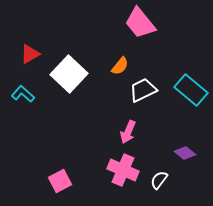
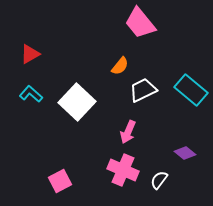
white square: moved 8 px right, 28 px down
cyan L-shape: moved 8 px right
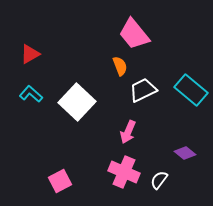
pink trapezoid: moved 6 px left, 11 px down
orange semicircle: rotated 60 degrees counterclockwise
pink cross: moved 1 px right, 2 px down
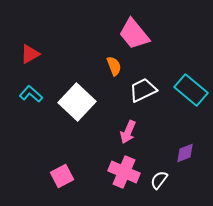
orange semicircle: moved 6 px left
purple diamond: rotated 60 degrees counterclockwise
pink square: moved 2 px right, 5 px up
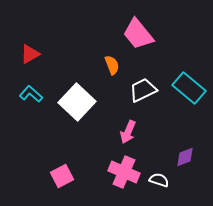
pink trapezoid: moved 4 px right
orange semicircle: moved 2 px left, 1 px up
cyan rectangle: moved 2 px left, 2 px up
purple diamond: moved 4 px down
white semicircle: rotated 72 degrees clockwise
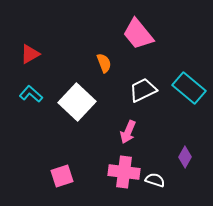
orange semicircle: moved 8 px left, 2 px up
purple diamond: rotated 40 degrees counterclockwise
pink cross: rotated 16 degrees counterclockwise
pink square: rotated 10 degrees clockwise
white semicircle: moved 4 px left
